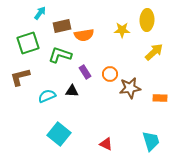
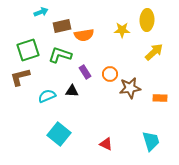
cyan arrow: moved 1 px right, 1 px up; rotated 32 degrees clockwise
green square: moved 7 px down
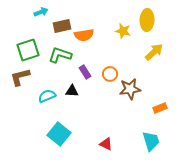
yellow star: moved 1 px right, 1 px down; rotated 14 degrees clockwise
brown star: moved 1 px down
orange rectangle: moved 10 px down; rotated 24 degrees counterclockwise
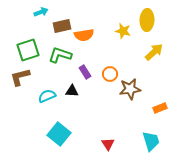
red triangle: moved 2 px right; rotated 32 degrees clockwise
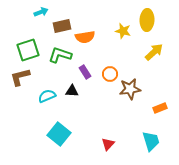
orange semicircle: moved 1 px right, 2 px down
red triangle: rotated 16 degrees clockwise
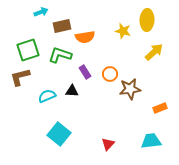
cyan trapezoid: rotated 80 degrees counterclockwise
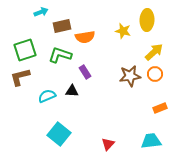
green square: moved 3 px left
orange circle: moved 45 px right
brown star: moved 13 px up
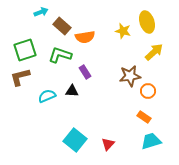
yellow ellipse: moved 2 px down; rotated 20 degrees counterclockwise
brown rectangle: rotated 54 degrees clockwise
orange circle: moved 7 px left, 17 px down
orange rectangle: moved 16 px left, 9 px down; rotated 56 degrees clockwise
cyan square: moved 16 px right, 6 px down
cyan trapezoid: rotated 10 degrees counterclockwise
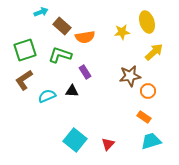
yellow star: moved 1 px left, 1 px down; rotated 21 degrees counterclockwise
brown L-shape: moved 4 px right, 3 px down; rotated 20 degrees counterclockwise
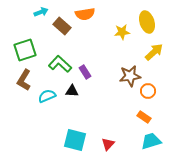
orange semicircle: moved 23 px up
green L-shape: moved 9 px down; rotated 25 degrees clockwise
brown L-shape: rotated 25 degrees counterclockwise
cyan square: rotated 25 degrees counterclockwise
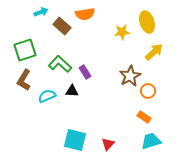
brown star: rotated 20 degrees counterclockwise
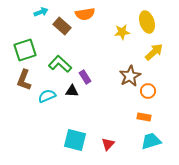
purple rectangle: moved 5 px down
brown L-shape: rotated 10 degrees counterclockwise
orange rectangle: rotated 24 degrees counterclockwise
